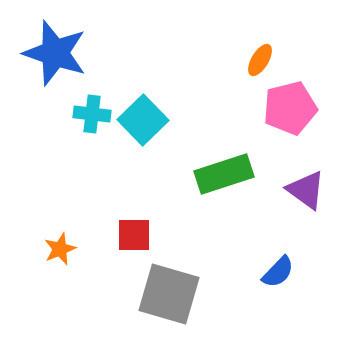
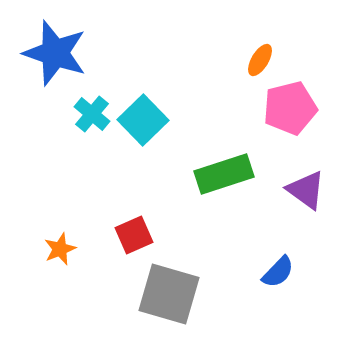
cyan cross: rotated 33 degrees clockwise
red square: rotated 24 degrees counterclockwise
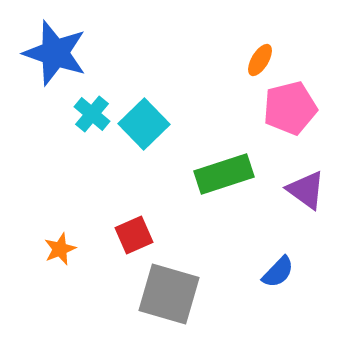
cyan square: moved 1 px right, 4 px down
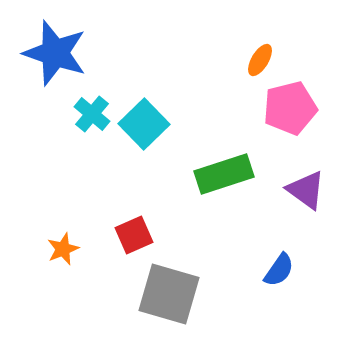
orange star: moved 3 px right
blue semicircle: moved 1 px right, 2 px up; rotated 9 degrees counterclockwise
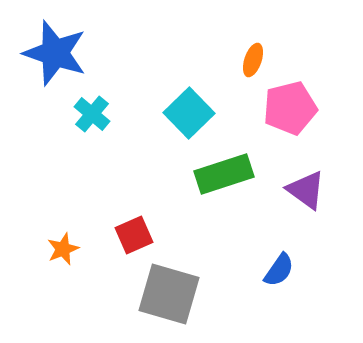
orange ellipse: moved 7 px left; rotated 12 degrees counterclockwise
cyan square: moved 45 px right, 11 px up
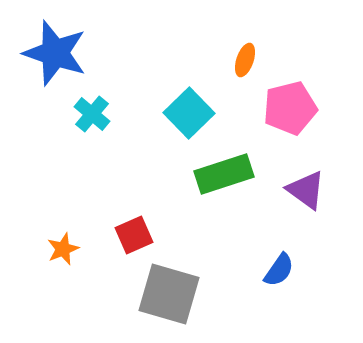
orange ellipse: moved 8 px left
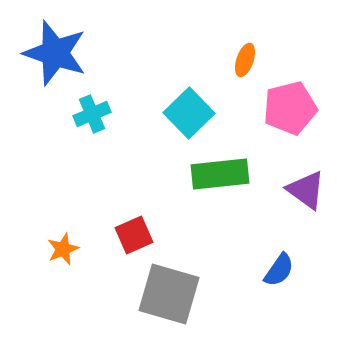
cyan cross: rotated 27 degrees clockwise
green rectangle: moved 4 px left; rotated 12 degrees clockwise
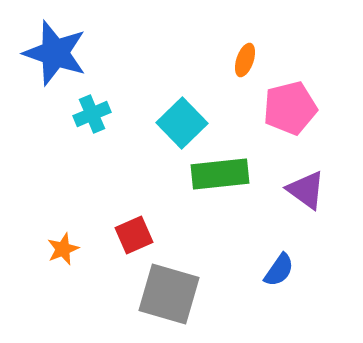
cyan square: moved 7 px left, 10 px down
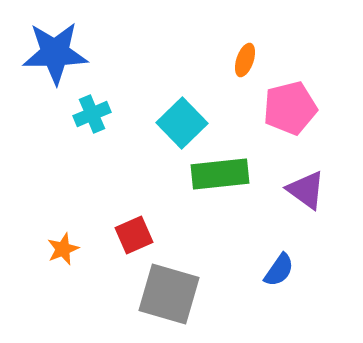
blue star: rotated 20 degrees counterclockwise
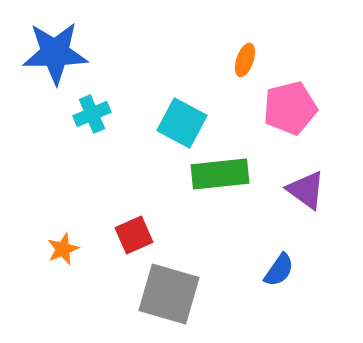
cyan square: rotated 18 degrees counterclockwise
